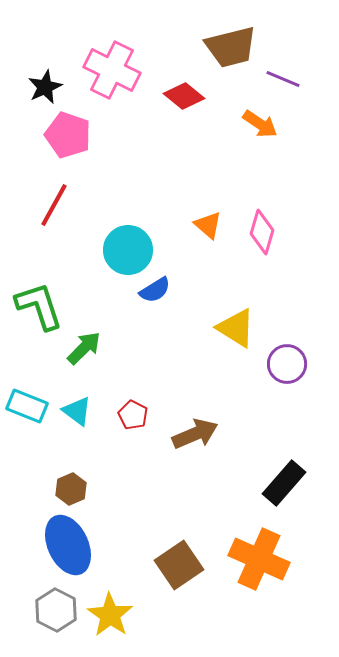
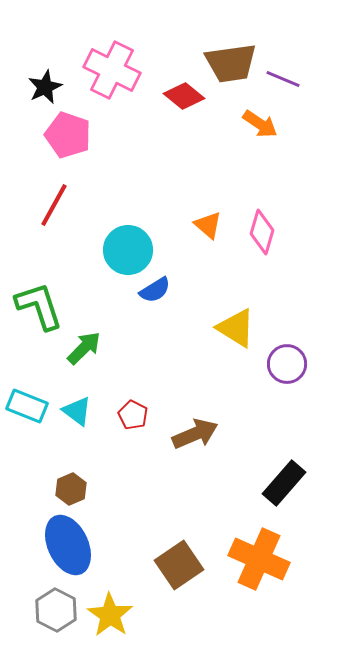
brown trapezoid: moved 16 px down; rotated 6 degrees clockwise
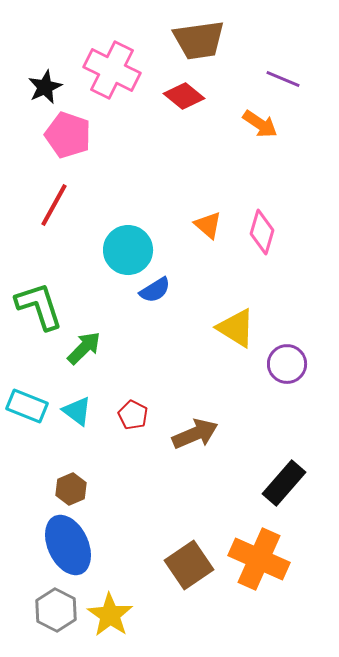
brown trapezoid: moved 32 px left, 23 px up
brown square: moved 10 px right
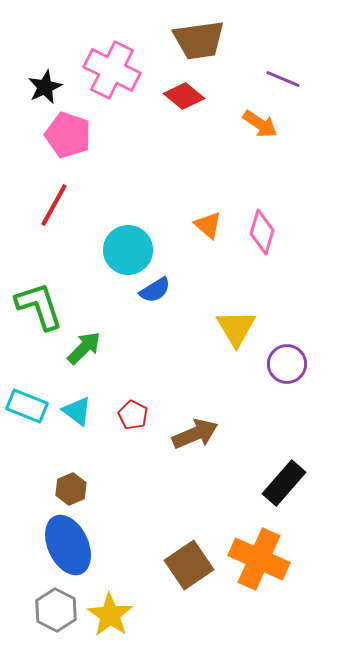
yellow triangle: rotated 27 degrees clockwise
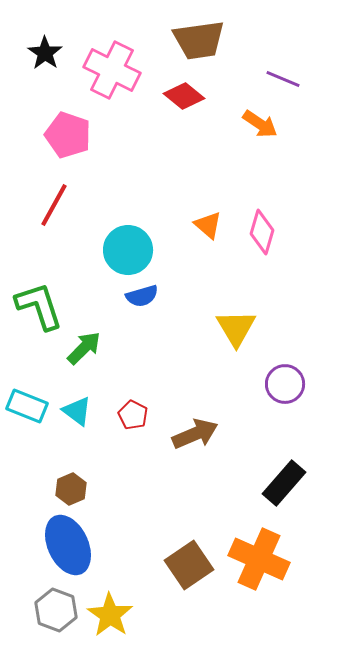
black star: moved 34 px up; rotated 12 degrees counterclockwise
blue semicircle: moved 13 px left, 6 px down; rotated 16 degrees clockwise
purple circle: moved 2 px left, 20 px down
gray hexagon: rotated 6 degrees counterclockwise
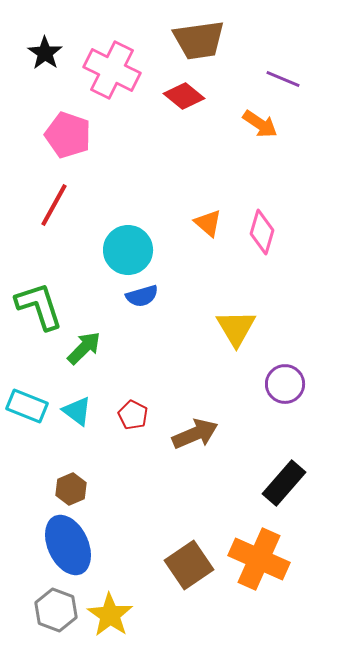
orange triangle: moved 2 px up
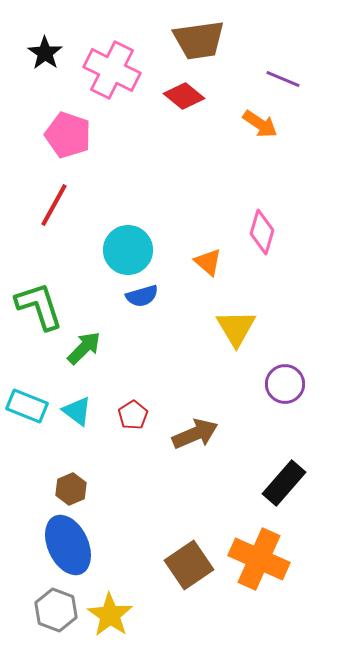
orange triangle: moved 39 px down
red pentagon: rotated 12 degrees clockwise
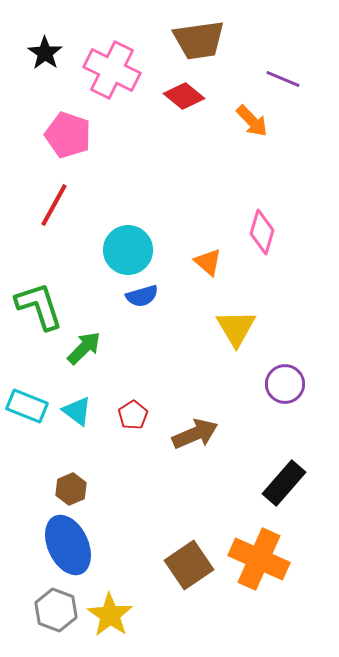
orange arrow: moved 8 px left, 3 px up; rotated 12 degrees clockwise
